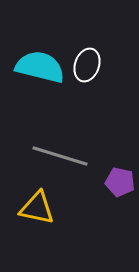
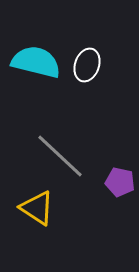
cyan semicircle: moved 4 px left, 5 px up
gray line: rotated 26 degrees clockwise
yellow triangle: rotated 21 degrees clockwise
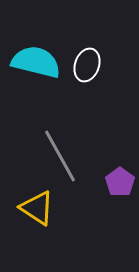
gray line: rotated 18 degrees clockwise
purple pentagon: rotated 24 degrees clockwise
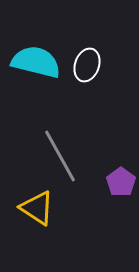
purple pentagon: moved 1 px right
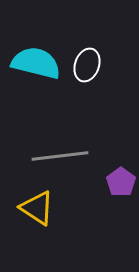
cyan semicircle: moved 1 px down
gray line: rotated 68 degrees counterclockwise
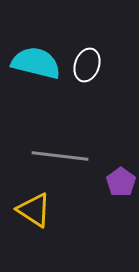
gray line: rotated 14 degrees clockwise
yellow triangle: moved 3 px left, 2 px down
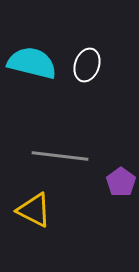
cyan semicircle: moved 4 px left
yellow triangle: rotated 6 degrees counterclockwise
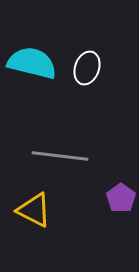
white ellipse: moved 3 px down
purple pentagon: moved 16 px down
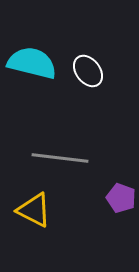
white ellipse: moved 1 px right, 3 px down; rotated 56 degrees counterclockwise
gray line: moved 2 px down
purple pentagon: rotated 16 degrees counterclockwise
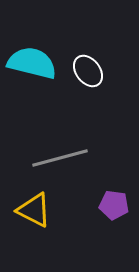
gray line: rotated 22 degrees counterclockwise
purple pentagon: moved 7 px left, 7 px down; rotated 12 degrees counterclockwise
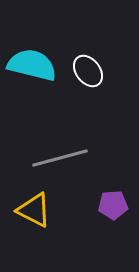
cyan semicircle: moved 2 px down
purple pentagon: moved 1 px left; rotated 12 degrees counterclockwise
